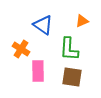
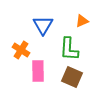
blue triangle: rotated 25 degrees clockwise
orange cross: moved 1 px down
brown square: rotated 15 degrees clockwise
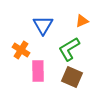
green L-shape: rotated 55 degrees clockwise
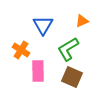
green L-shape: moved 1 px left
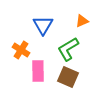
brown square: moved 4 px left
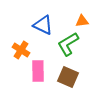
orange triangle: rotated 16 degrees clockwise
blue triangle: rotated 35 degrees counterclockwise
green L-shape: moved 5 px up
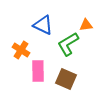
orange triangle: moved 4 px right, 4 px down
brown square: moved 2 px left, 2 px down
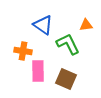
blue triangle: rotated 10 degrees clockwise
green L-shape: rotated 95 degrees clockwise
orange cross: moved 2 px right, 1 px down; rotated 24 degrees counterclockwise
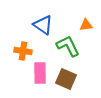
green L-shape: moved 2 px down
pink rectangle: moved 2 px right, 2 px down
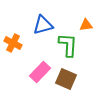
blue triangle: rotated 50 degrees counterclockwise
green L-shape: moved 1 px up; rotated 30 degrees clockwise
orange cross: moved 10 px left, 8 px up; rotated 18 degrees clockwise
pink rectangle: moved 1 px up; rotated 45 degrees clockwise
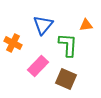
blue triangle: rotated 35 degrees counterclockwise
pink rectangle: moved 2 px left, 6 px up
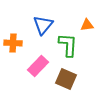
orange triangle: moved 1 px right
orange cross: rotated 24 degrees counterclockwise
